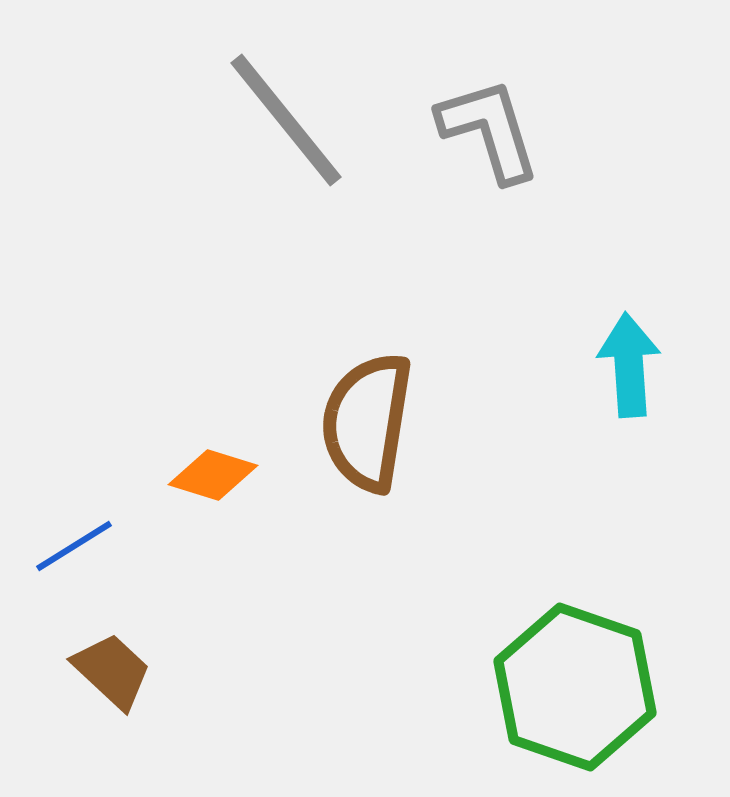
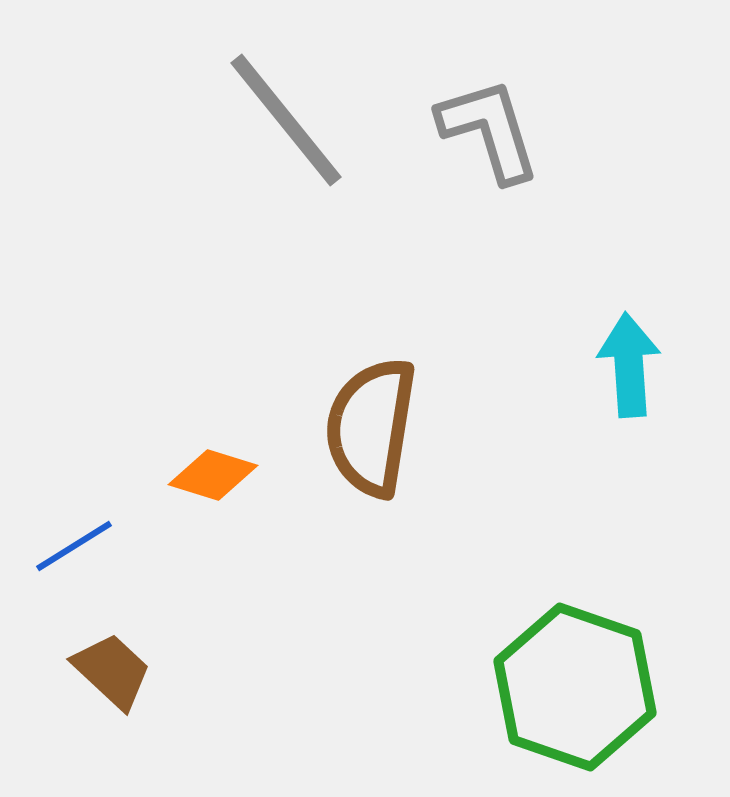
brown semicircle: moved 4 px right, 5 px down
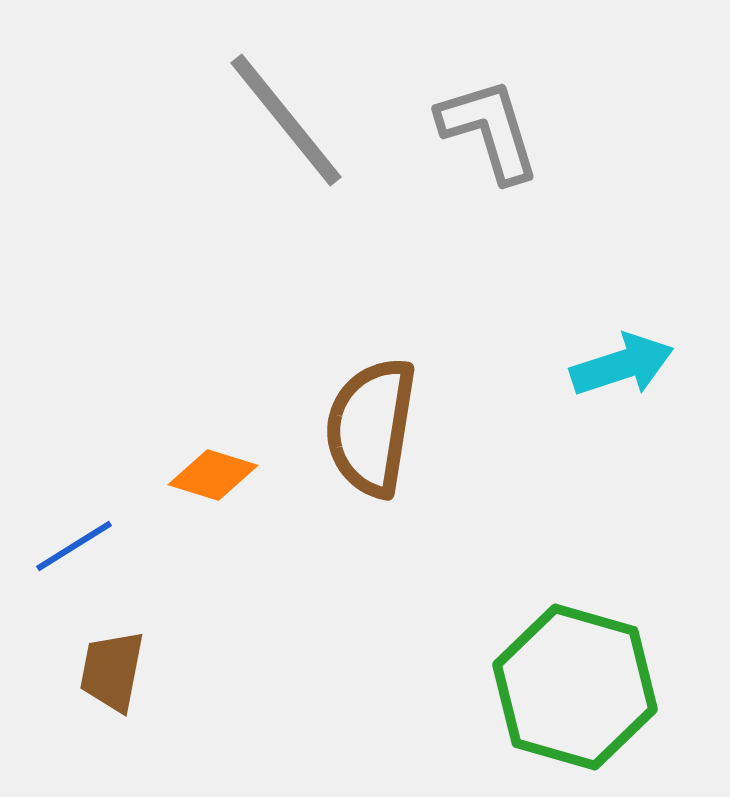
cyan arrow: moved 7 px left; rotated 76 degrees clockwise
brown trapezoid: rotated 122 degrees counterclockwise
green hexagon: rotated 3 degrees counterclockwise
